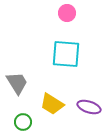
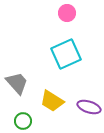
cyan square: rotated 28 degrees counterclockwise
gray trapezoid: rotated 10 degrees counterclockwise
yellow trapezoid: moved 3 px up
green circle: moved 1 px up
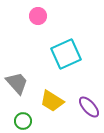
pink circle: moved 29 px left, 3 px down
purple ellipse: rotated 30 degrees clockwise
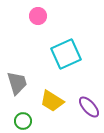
gray trapezoid: rotated 25 degrees clockwise
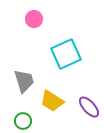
pink circle: moved 4 px left, 3 px down
gray trapezoid: moved 7 px right, 2 px up
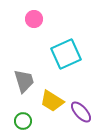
purple ellipse: moved 8 px left, 5 px down
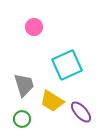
pink circle: moved 8 px down
cyan square: moved 1 px right, 11 px down
gray trapezoid: moved 4 px down
green circle: moved 1 px left, 2 px up
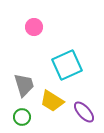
purple ellipse: moved 3 px right
green circle: moved 2 px up
